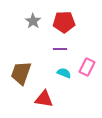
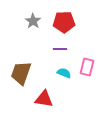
pink rectangle: rotated 12 degrees counterclockwise
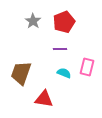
red pentagon: rotated 20 degrees counterclockwise
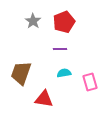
pink rectangle: moved 3 px right, 15 px down; rotated 30 degrees counterclockwise
cyan semicircle: rotated 32 degrees counterclockwise
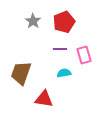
pink rectangle: moved 6 px left, 27 px up
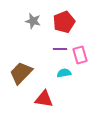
gray star: rotated 21 degrees counterclockwise
pink rectangle: moved 4 px left
brown trapezoid: rotated 25 degrees clockwise
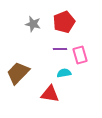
gray star: moved 3 px down
brown trapezoid: moved 3 px left
red triangle: moved 6 px right, 5 px up
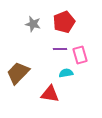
cyan semicircle: moved 2 px right
